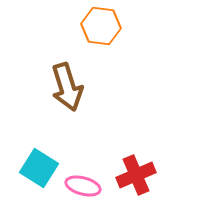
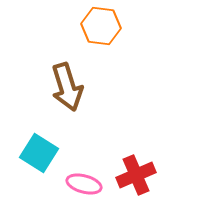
cyan square: moved 15 px up
pink ellipse: moved 1 px right, 2 px up
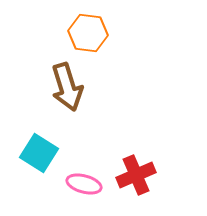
orange hexagon: moved 13 px left, 7 px down
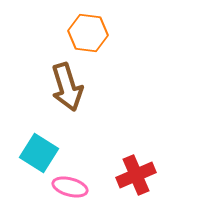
pink ellipse: moved 14 px left, 3 px down
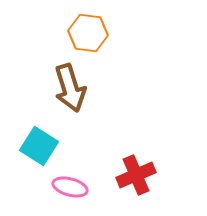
brown arrow: moved 3 px right, 1 px down
cyan square: moved 7 px up
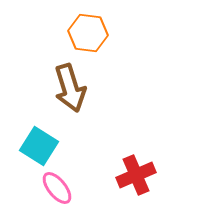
pink ellipse: moved 13 px left, 1 px down; rotated 36 degrees clockwise
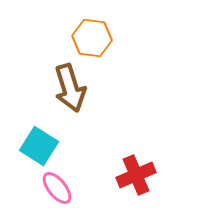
orange hexagon: moved 4 px right, 5 px down
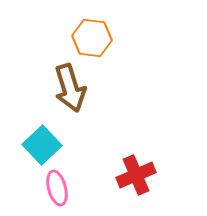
cyan square: moved 3 px right, 1 px up; rotated 15 degrees clockwise
pink ellipse: rotated 24 degrees clockwise
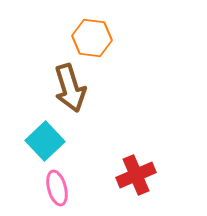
cyan square: moved 3 px right, 4 px up
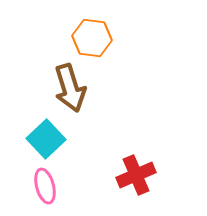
cyan square: moved 1 px right, 2 px up
pink ellipse: moved 12 px left, 2 px up
